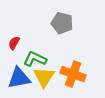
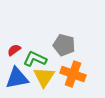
gray pentagon: moved 2 px right, 22 px down
red semicircle: moved 7 px down; rotated 24 degrees clockwise
blue triangle: moved 2 px left
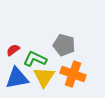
red semicircle: moved 1 px left
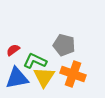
green L-shape: moved 2 px down
